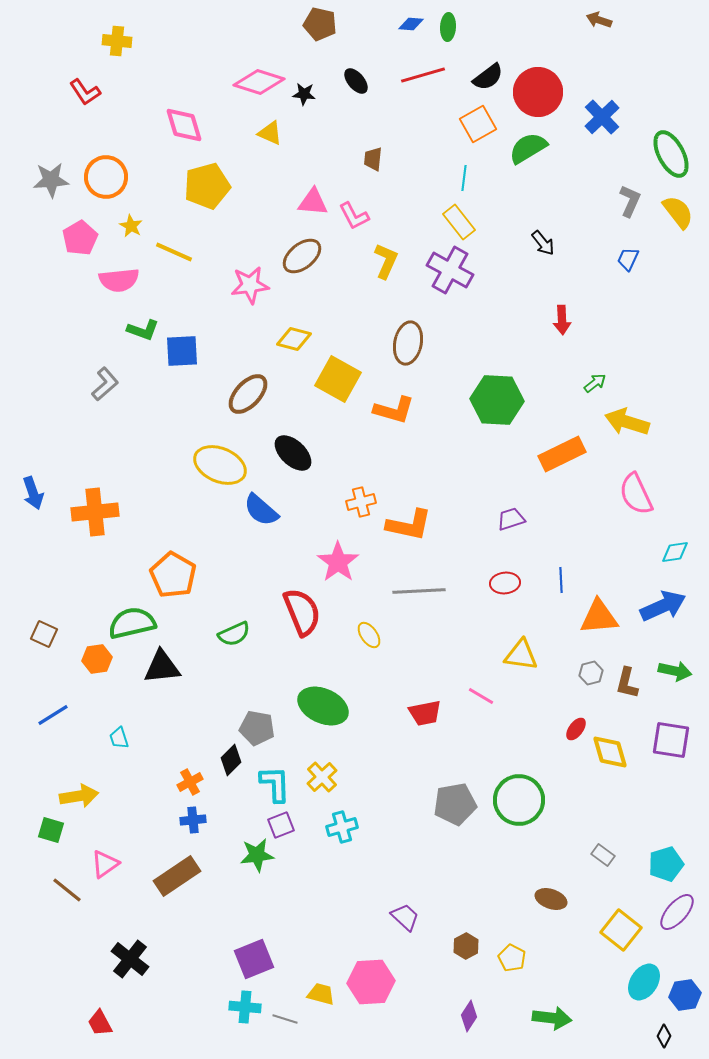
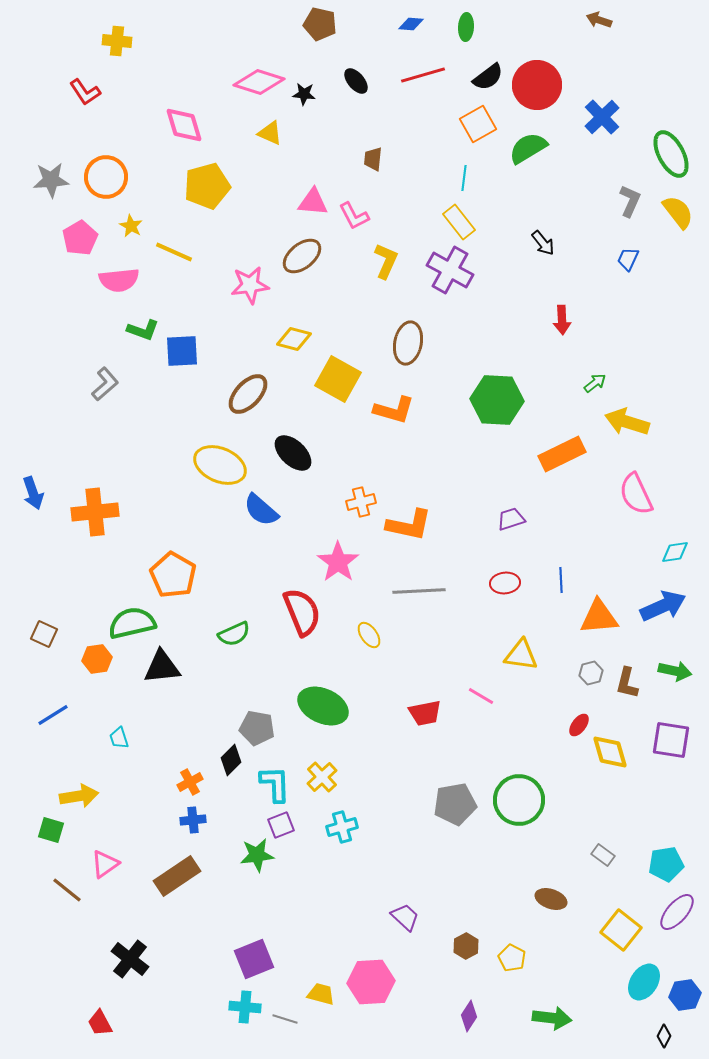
green ellipse at (448, 27): moved 18 px right
red circle at (538, 92): moved 1 px left, 7 px up
red ellipse at (576, 729): moved 3 px right, 4 px up
cyan pentagon at (666, 864): rotated 8 degrees clockwise
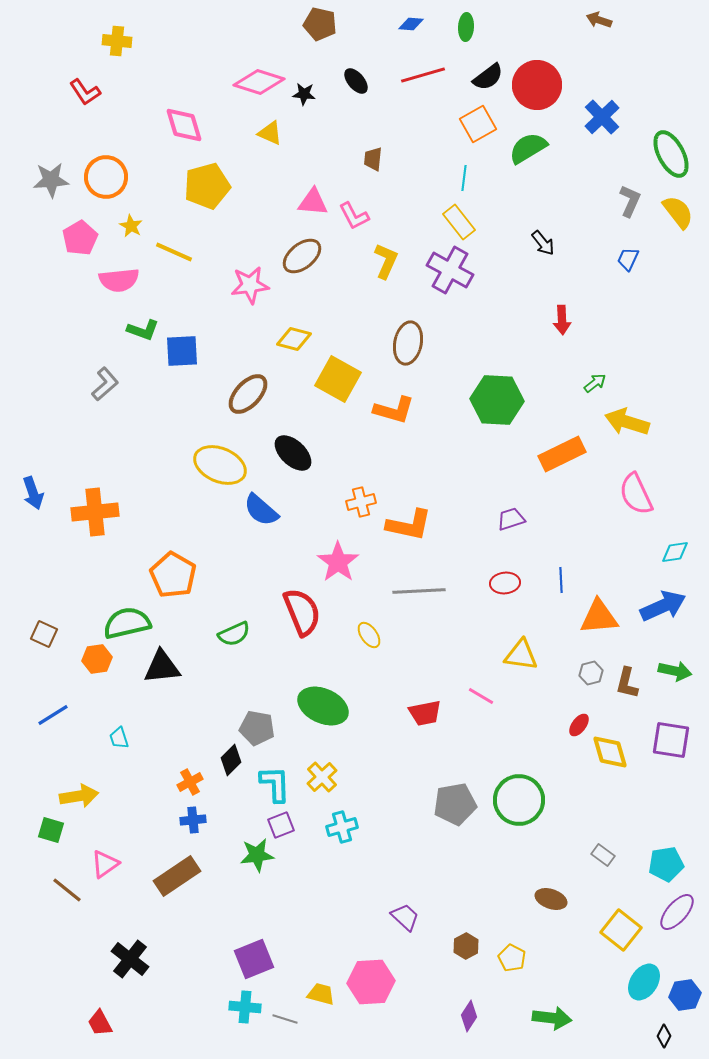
green semicircle at (132, 623): moved 5 px left
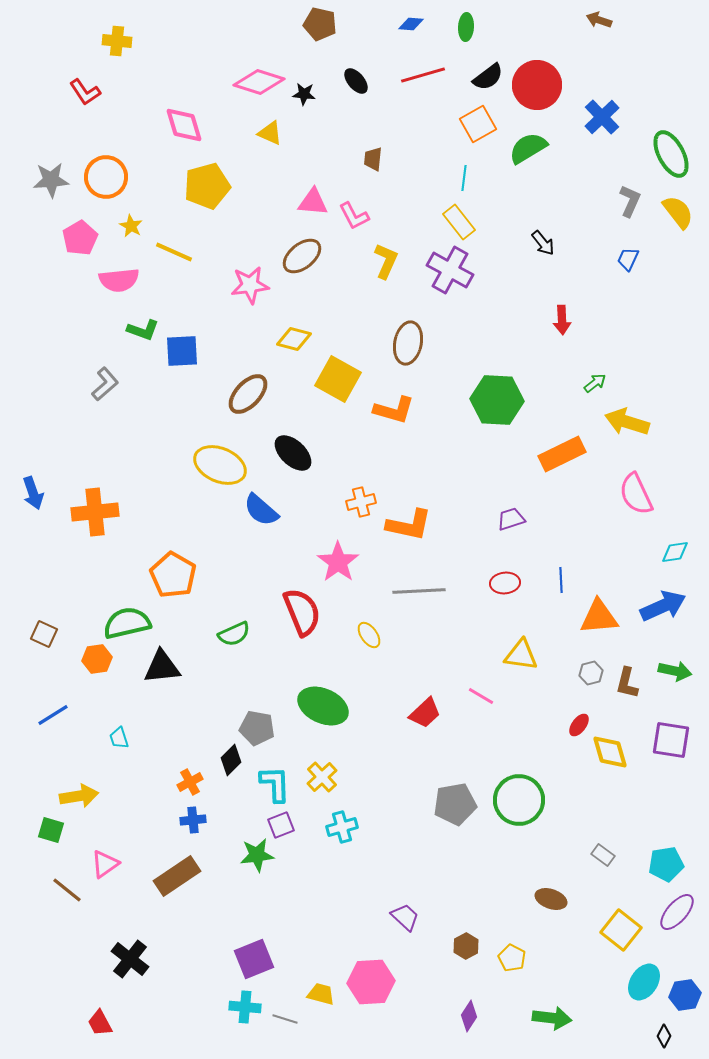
red trapezoid at (425, 713): rotated 32 degrees counterclockwise
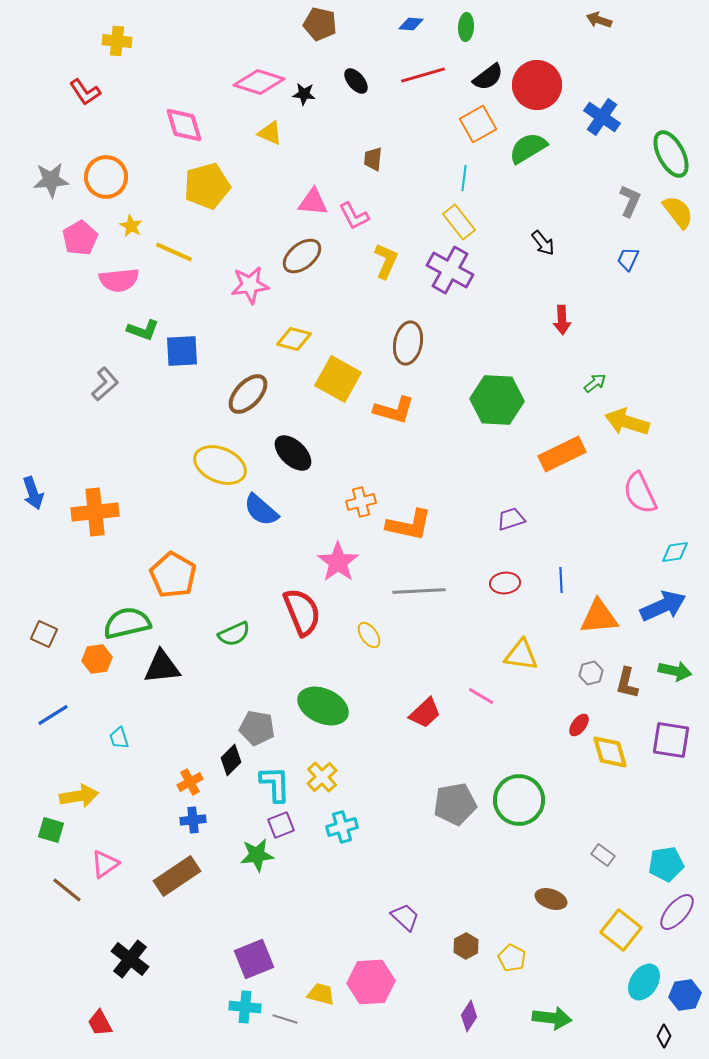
blue cross at (602, 117): rotated 12 degrees counterclockwise
pink semicircle at (636, 494): moved 4 px right, 1 px up
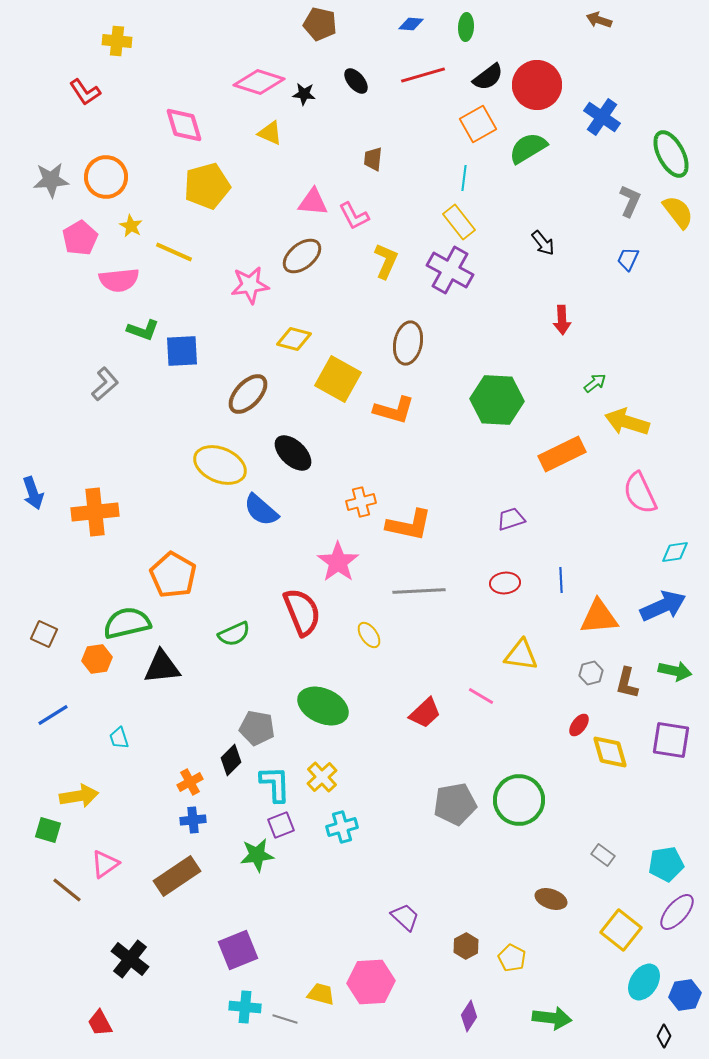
green square at (51, 830): moved 3 px left
purple square at (254, 959): moved 16 px left, 9 px up
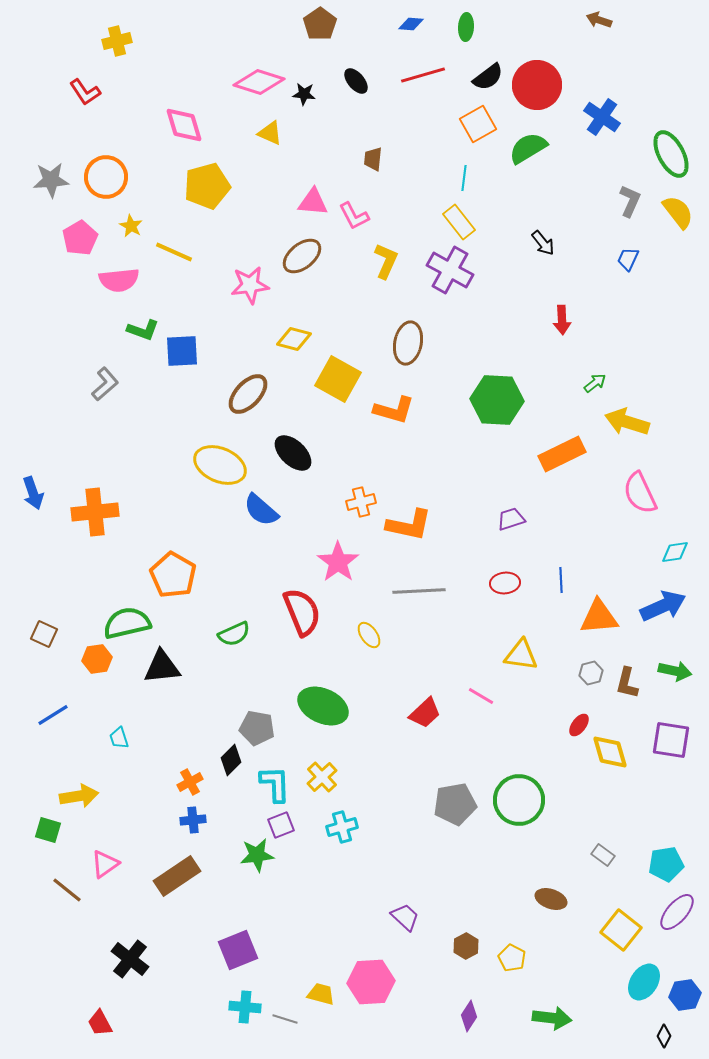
brown pentagon at (320, 24): rotated 24 degrees clockwise
yellow cross at (117, 41): rotated 20 degrees counterclockwise
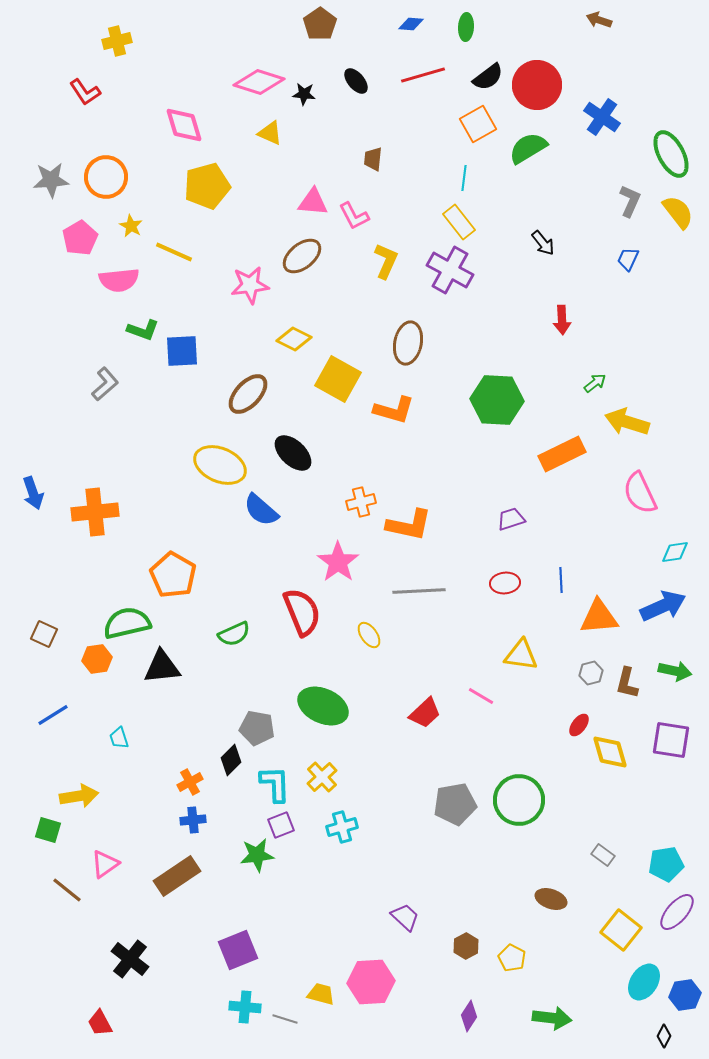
yellow diamond at (294, 339): rotated 12 degrees clockwise
